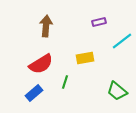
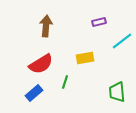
green trapezoid: moved 1 px down; rotated 45 degrees clockwise
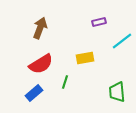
brown arrow: moved 6 px left, 2 px down; rotated 15 degrees clockwise
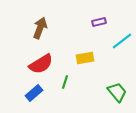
green trapezoid: rotated 145 degrees clockwise
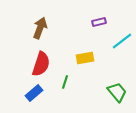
red semicircle: rotated 40 degrees counterclockwise
